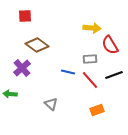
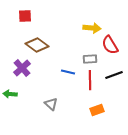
red line: rotated 42 degrees clockwise
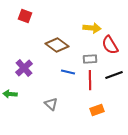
red square: rotated 24 degrees clockwise
brown diamond: moved 20 px right
purple cross: moved 2 px right
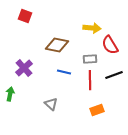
brown diamond: rotated 25 degrees counterclockwise
blue line: moved 4 px left
green arrow: rotated 96 degrees clockwise
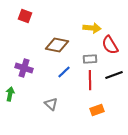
purple cross: rotated 30 degrees counterclockwise
blue line: rotated 56 degrees counterclockwise
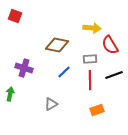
red square: moved 10 px left
gray triangle: rotated 48 degrees clockwise
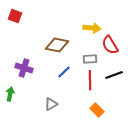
orange rectangle: rotated 64 degrees clockwise
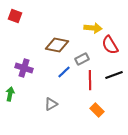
yellow arrow: moved 1 px right
gray rectangle: moved 8 px left; rotated 24 degrees counterclockwise
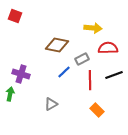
red semicircle: moved 2 px left, 3 px down; rotated 120 degrees clockwise
purple cross: moved 3 px left, 6 px down
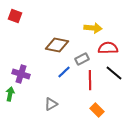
black line: moved 2 px up; rotated 60 degrees clockwise
